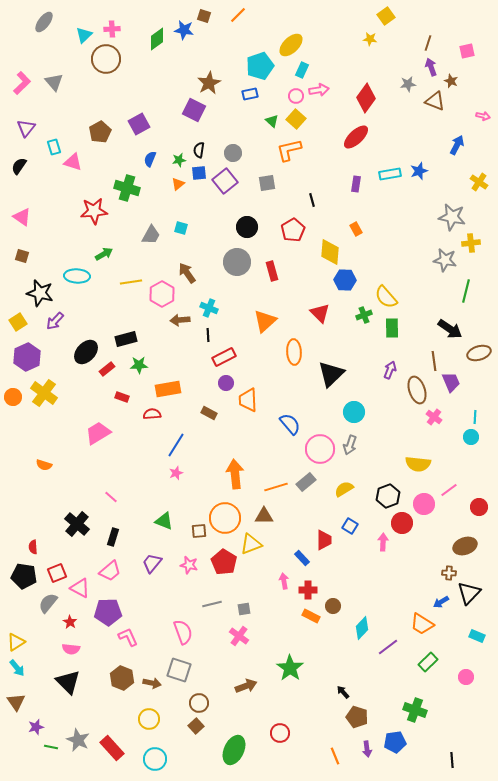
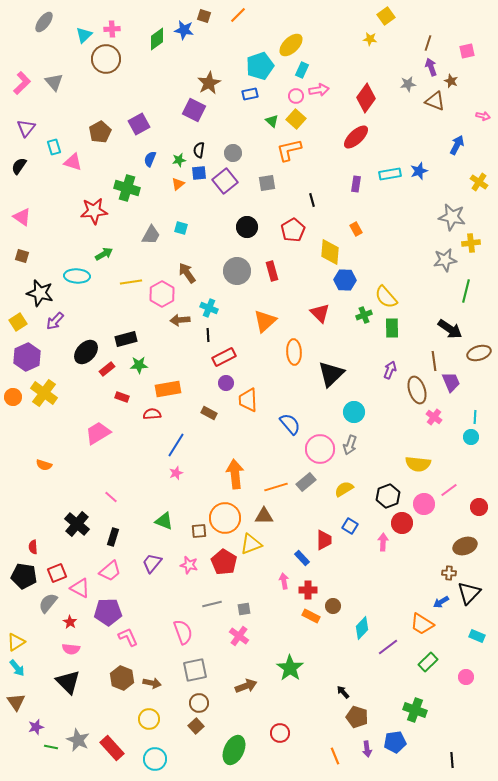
gray star at (445, 260): rotated 20 degrees counterclockwise
gray circle at (237, 262): moved 9 px down
gray square at (179, 670): moved 16 px right; rotated 30 degrees counterclockwise
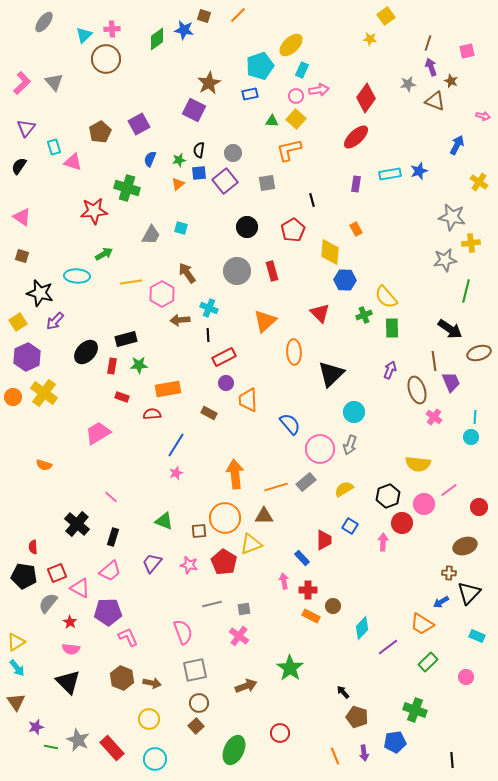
green triangle at (272, 121): rotated 40 degrees counterclockwise
red rectangle at (107, 369): moved 5 px right, 3 px up; rotated 42 degrees counterclockwise
purple arrow at (367, 749): moved 3 px left, 4 px down
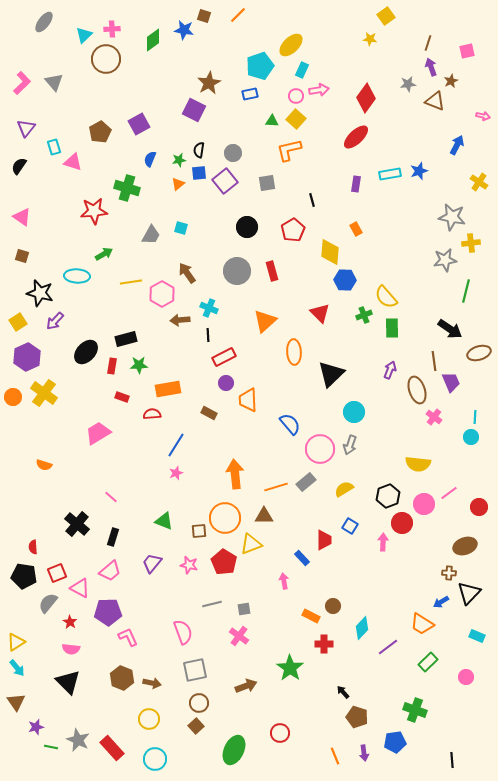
green diamond at (157, 39): moved 4 px left, 1 px down
brown star at (451, 81): rotated 24 degrees clockwise
pink line at (449, 490): moved 3 px down
red cross at (308, 590): moved 16 px right, 54 px down
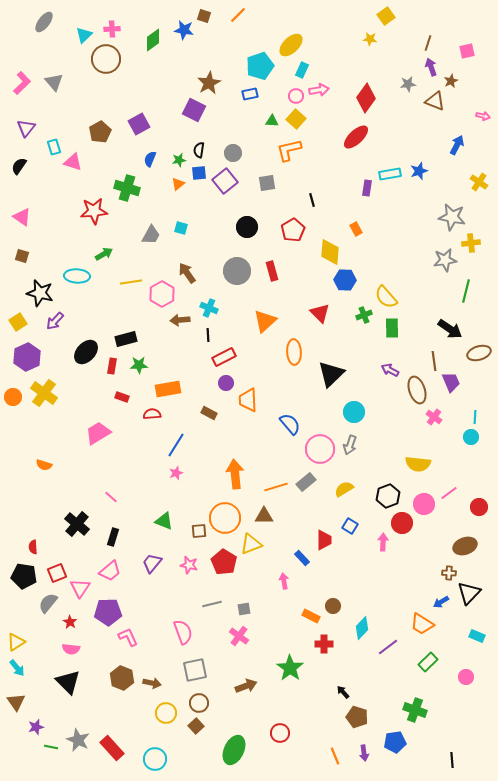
purple rectangle at (356, 184): moved 11 px right, 4 px down
purple arrow at (390, 370): rotated 84 degrees counterclockwise
pink triangle at (80, 588): rotated 35 degrees clockwise
yellow circle at (149, 719): moved 17 px right, 6 px up
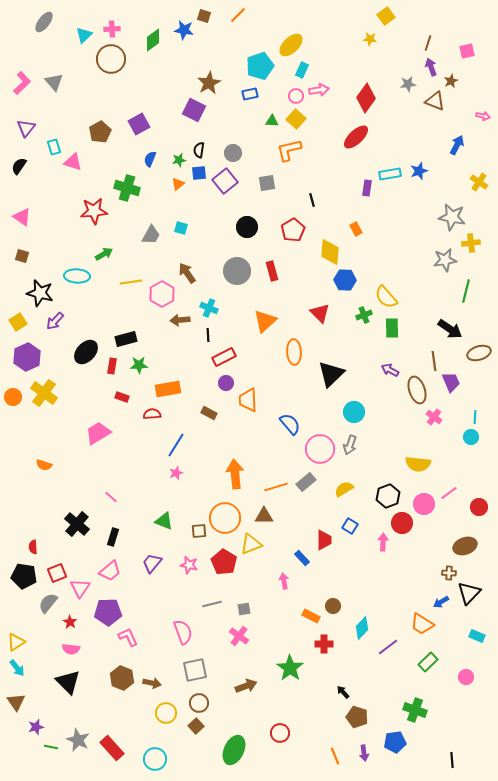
brown circle at (106, 59): moved 5 px right
